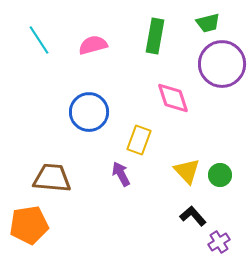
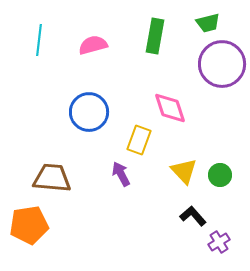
cyan line: rotated 40 degrees clockwise
pink diamond: moved 3 px left, 10 px down
yellow triangle: moved 3 px left
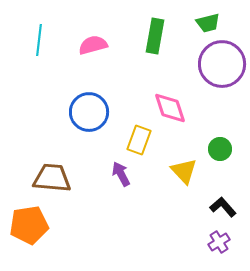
green circle: moved 26 px up
black L-shape: moved 30 px right, 9 px up
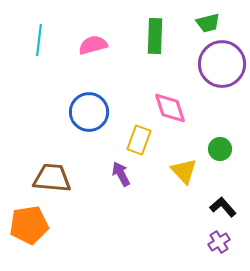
green rectangle: rotated 8 degrees counterclockwise
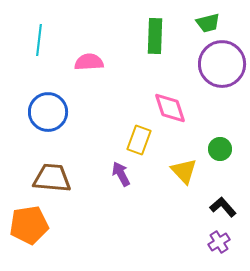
pink semicircle: moved 4 px left, 17 px down; rotated 12 degrees clockwise
blue circle: moved 41 px left
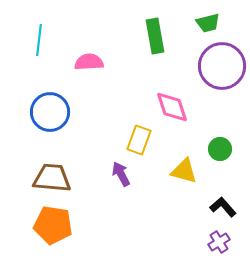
green rectangle: rotated 12 degrees counterclockwise
purple circle: moved 2 px down
pink diamond: moved 2 px right, 1 px up
blue circle: moved 2 px right
yellow triangle: rotated 32 degrees counterclockwise
orange pentagon: moved 24 px right; rotated 18 degrees clockwise
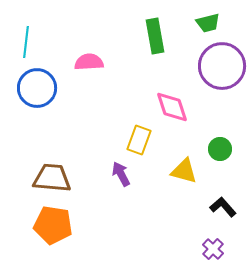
cyan line: moved 13 px left, 2 px down
blue circle: moved 13 px left, 24 px up
purple cross: moved 6 px left, 7 px down; rotated 15 degrees counterclockwise
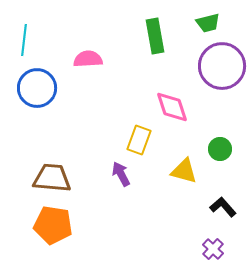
cyan line: moved 2 px left, 2 px up
pink semicircle: moved 1 px left, 3 px up
